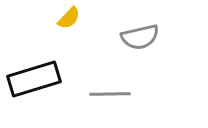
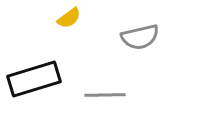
yellow semicircle: rotated 10 degrees clockwise
gray line: moved 5 px left, 1 px down
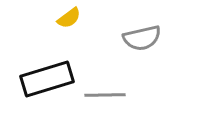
gray semicircle: moved 2 px right, 1 px down
black rectangle: moved 13 px right
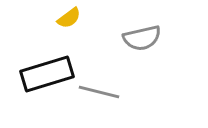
black rectangle: moved 5 px up
gray line: moved 6 px left, 3 px up; rotated 15 degrees clockwise
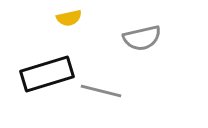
yellow semicircle: rotated 25 degrees clockwise
gray line: moved 2 px right, 1 px up
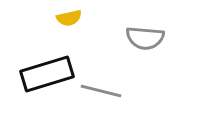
gray semicircle: moved 3 px right; rotated 18 degrees clockwise
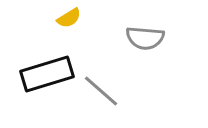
yellow semicircle: rotated 20 degrees counterclockwise
gray line: rotated 27 degrees clockwise
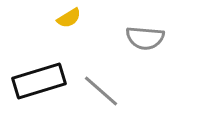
black rectangle: moved 8 px left, 7 px down
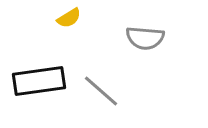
black rectangle: rotated 9 degrees clockwise
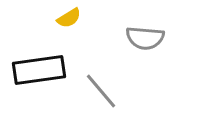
black rectangle: moved 11 px up
gray line: rotated 9 degrees clockwise
